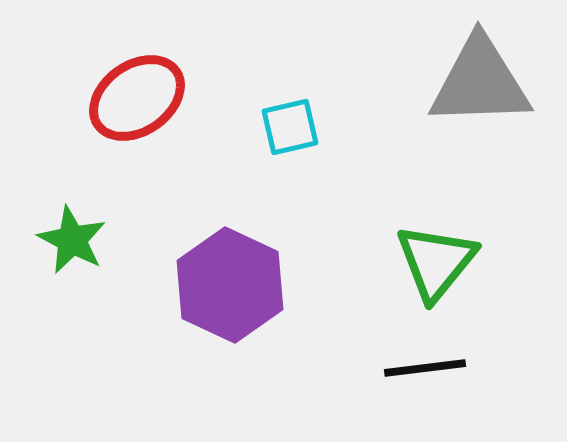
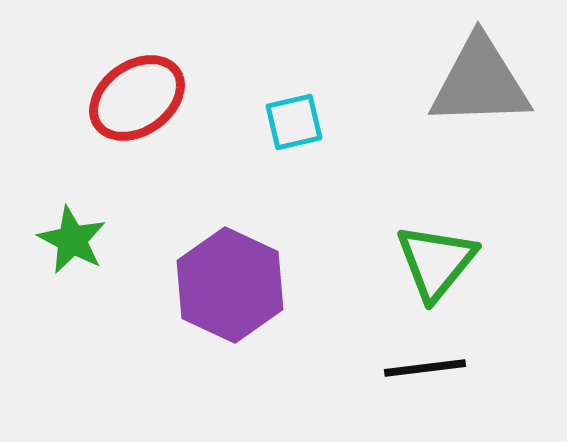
cyan square: moved 4 px right, 5 px up
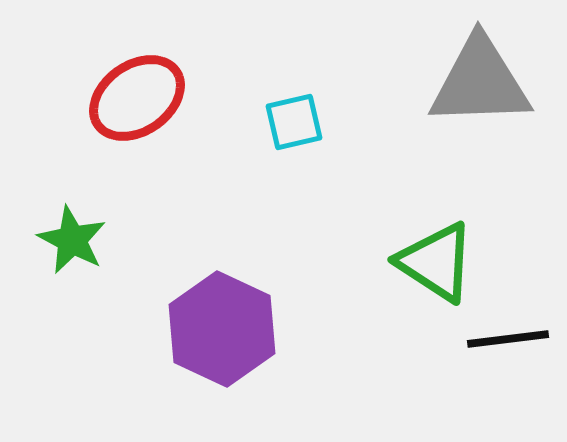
green triangle: rotated 36 degrees counterclockwise
purple hexagon: moved 8 px left, 44 px down
black line: moved 83 px right, 29 px up
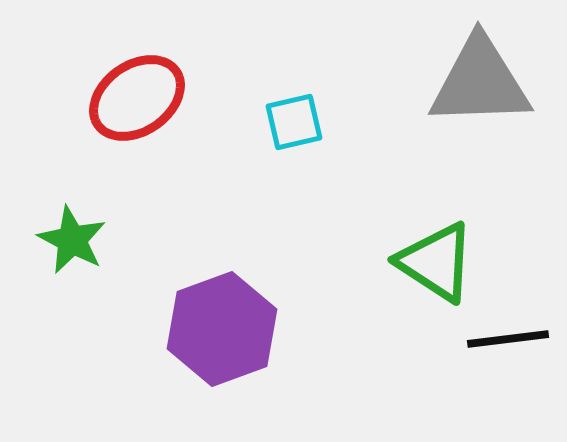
purple hexagon: rotated 15 degrees clockwise
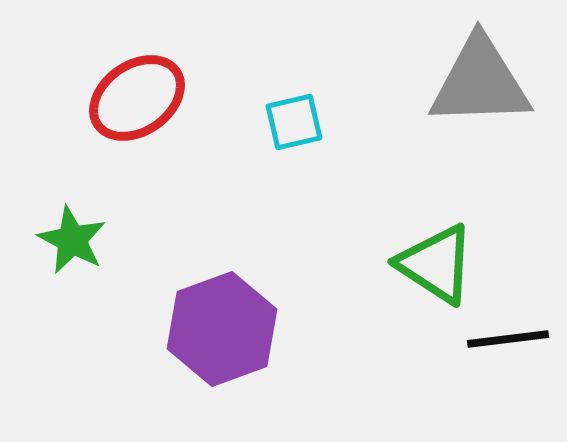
green triangle: moved 2 px down
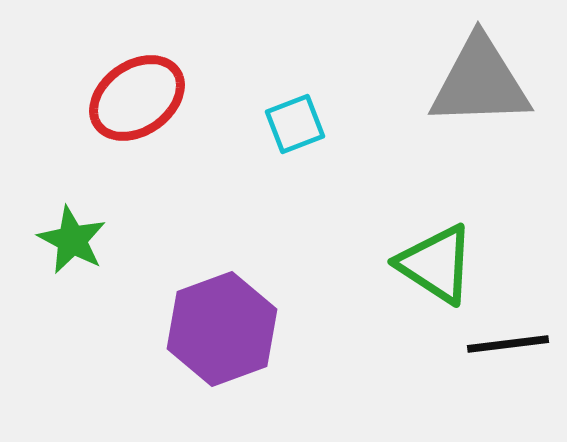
cyan square: moved 1 px right, 2 px down; rotated 8 degrees counterclockwise
black line: moved 5 px down
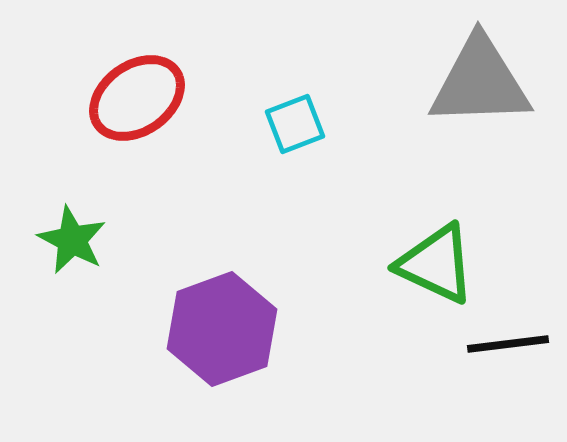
green triangle: rotated 8 degrees counterclockwise
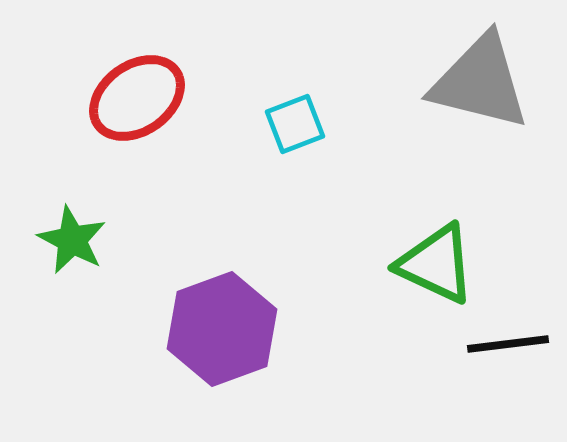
gray triangle: rotated 16 degrees clockwise
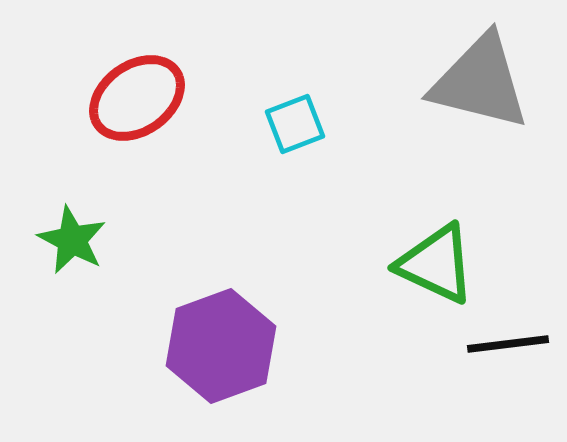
purple hexagon: moved 1 px left, 17 px down
